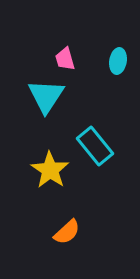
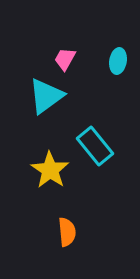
pink trapezoid: rotated 45 degrees clockwise
cyan triangle: rotated 21 degrees clockwise
orange semicircle: rotated 52 degrees counterclockwise
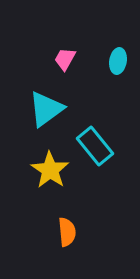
cyan triangle: moved 13 px down
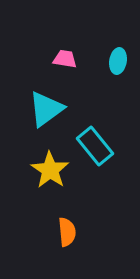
pink trapezoid: rotated 70 degrees clockwise
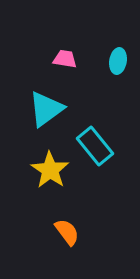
orange semicircle: rotated 32 degrees counterclockwise
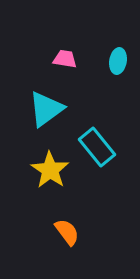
cyan rectangle: moved 2 px right, 1 px down
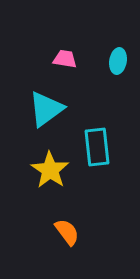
cyan rectangle: rotated 33 degrees clockwise
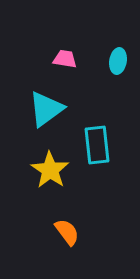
cyan rectangle: moved 2 px up
